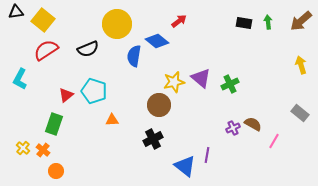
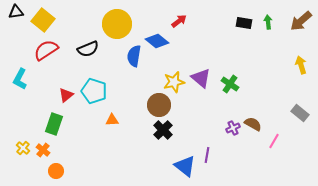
green cross: rotated 30 degrees counterclockwise
black cross: moved 10 px right, 9 px up; rotated 18 degrees counterclockwise
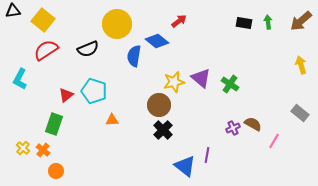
black triangle: moved 3 px left, 1 px up
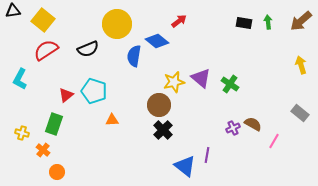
yellow cross: moved 1 px left, 15 px up; rotated 24 degrees counterclockwise
orange circle: moved 1 px right, 1 px down
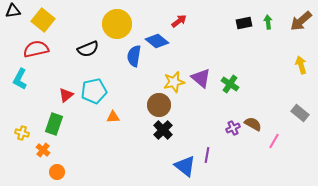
black rectangle: rotated 21 degrees counterclockwise
red semicircle: moved 10 px left, 1 px up; rotated 20 degrees clockwise
cyan pentagon: rotated 30 degrees counterclockwise
orange triangle: moved 1 px right, 3 px up
